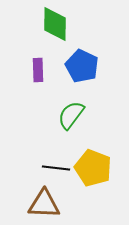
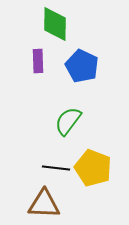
purple rectangle: moved 9 px up
green semicircle: moved 3 px left, 6 px down
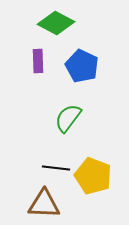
green diamond: moved 1 px right, 1 px up; rotated 63 degrees counterclockwise
green semicircle: moved 3 px up
yellow pentagon: moved 8 px down
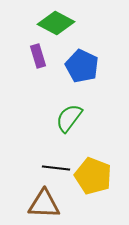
purple rectangle: moved 5 px up; rotated 15 degrees counterclockwise
green semicircle: moved 1 px right
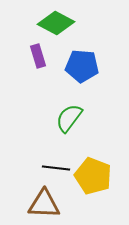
blue pentagon: rotated 20 degrees counterclockwise
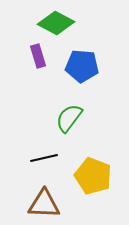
black line: moved 12 px left, 10 px up; rotated 20 degrees counterclockwise
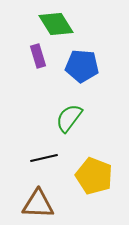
green diamond: moved 1 px down; rotated 30 degrees clockwise
yellow pentagon: moved 1 px right
brown triangle: moved 6 px left
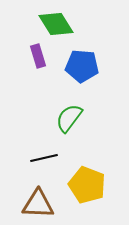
yellow pentagon: moved 7 px left, 9 px down
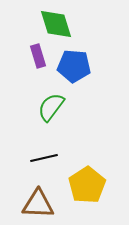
green diamond: rotated 15 degrees clockwise
blue pentagon: moved 8 px left
green semicircle: moved 18 px left, 11 px up
yellow pentagon: rotated 18 degrees clockwise
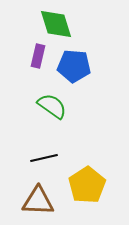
purple rectangle: rotated 30 degrees clockwise
green semicircle: moved 1 px right, 1 px up; rotated 88 degrees clockwise
brown triangle: moved 3 px up
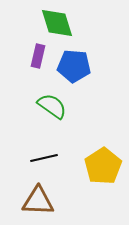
green diamond: moved 1 px right, 1 px up
yellow pentagon: moved 16 px right, 19 px up
